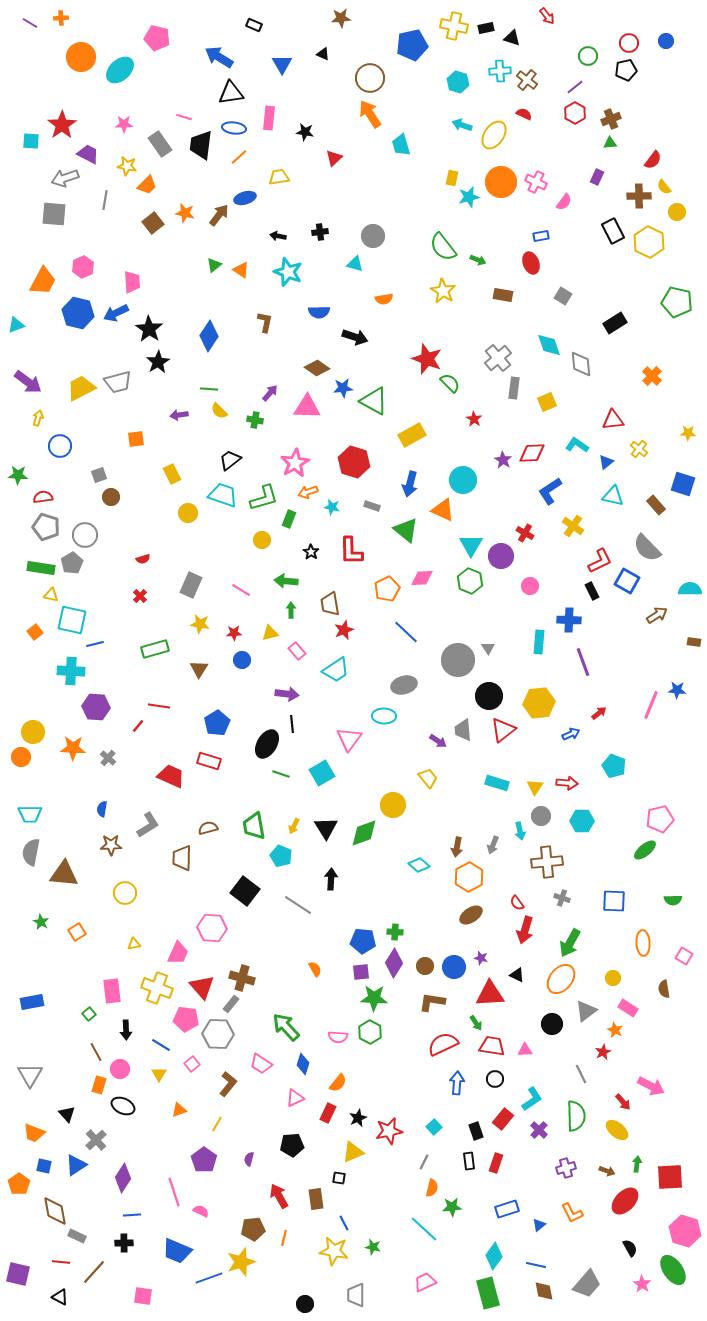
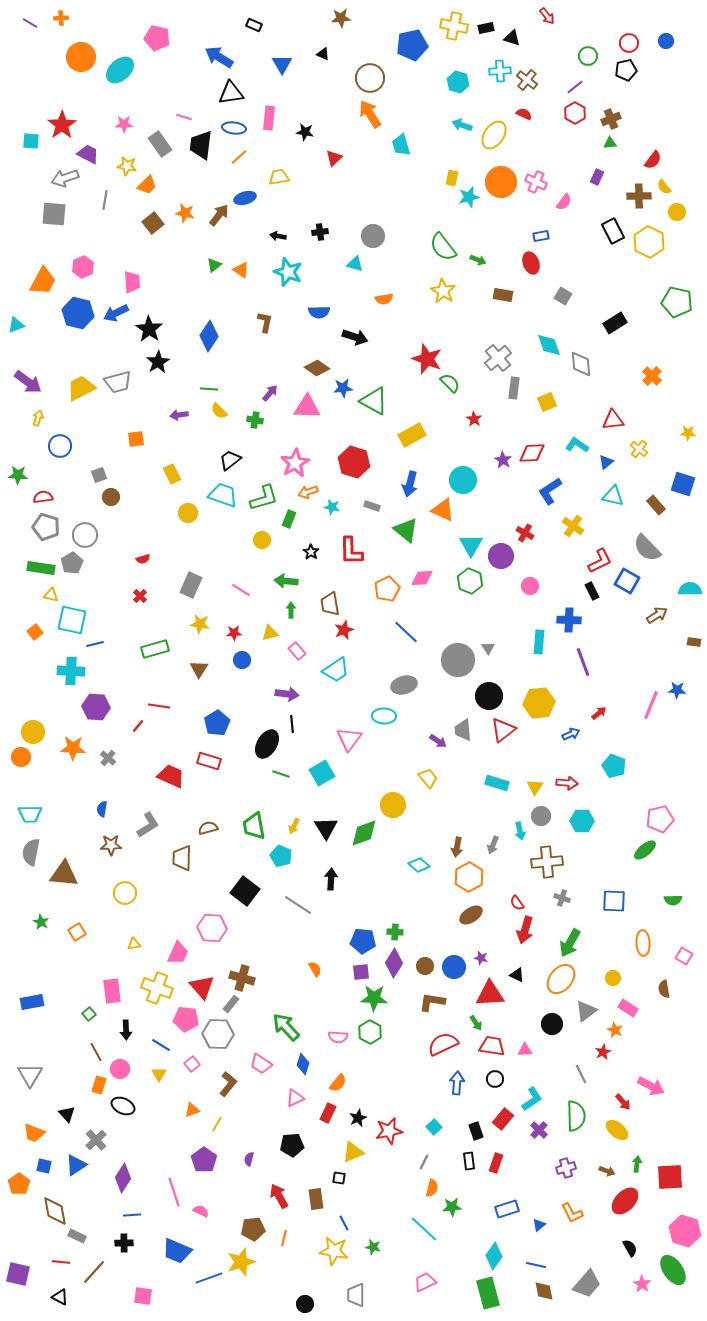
orange triangle at (179, 1110): moved 13 px right
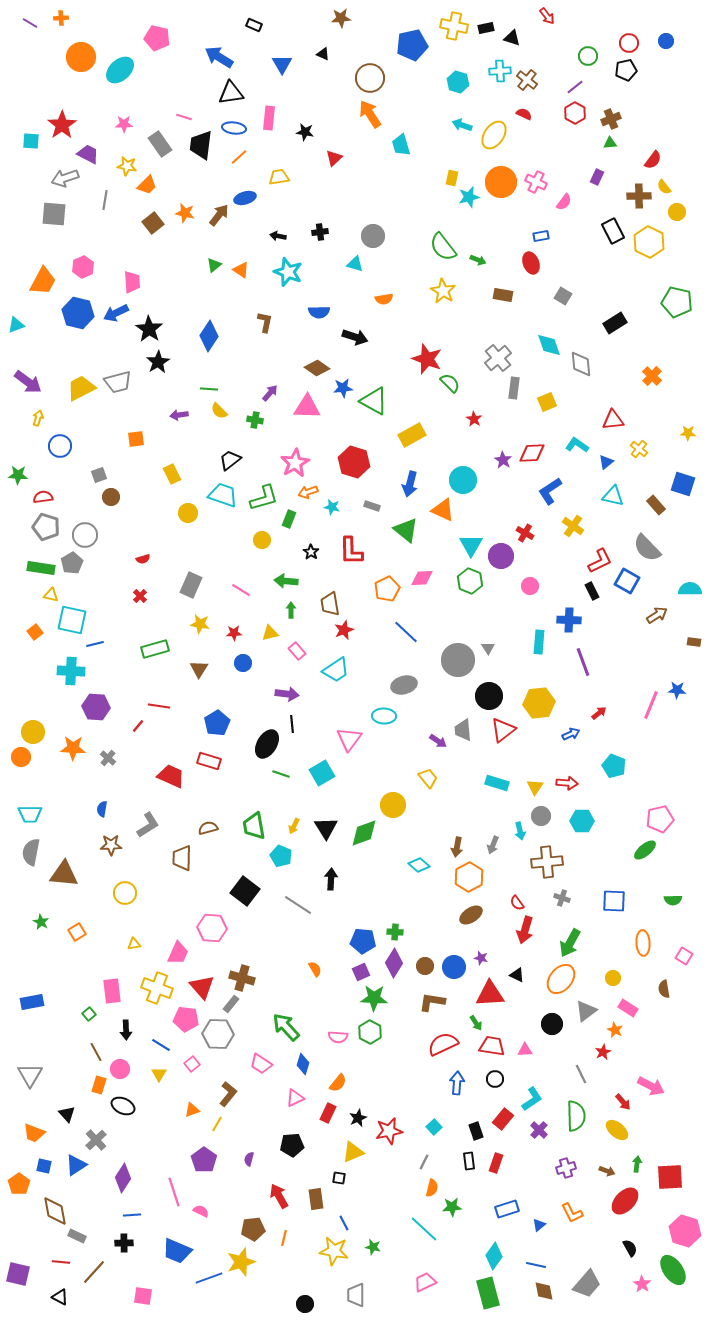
blue circle at (242, 660): moved 1 px right, 3 px down
purple square at (361, 972): rotated 18 degrees counterclockwise
brown L-shape at (228, 1084): moved 10 px down
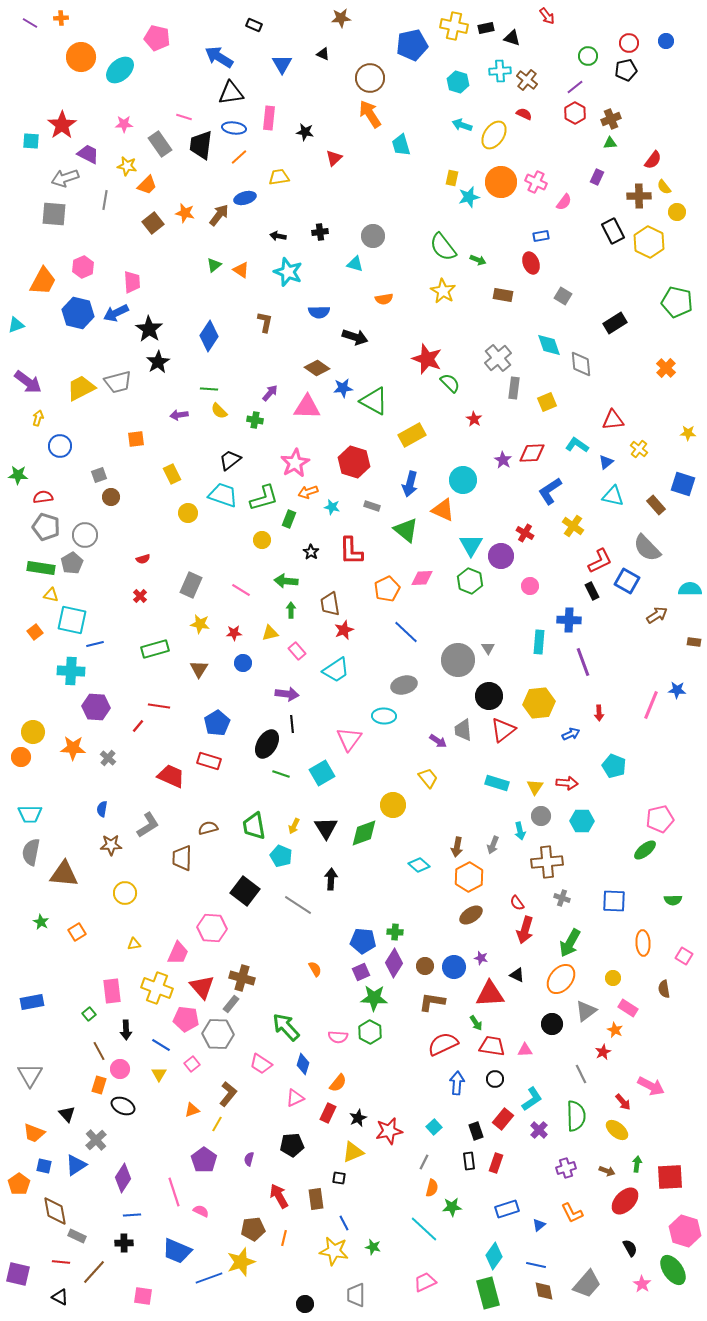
orange cross at (652, 376): moved 14 px right, 8 px up
red arrow at (599, 713): rotated 126 degrees clockwise
brown line at (96, 1052): moved 3 px right, 1 px up
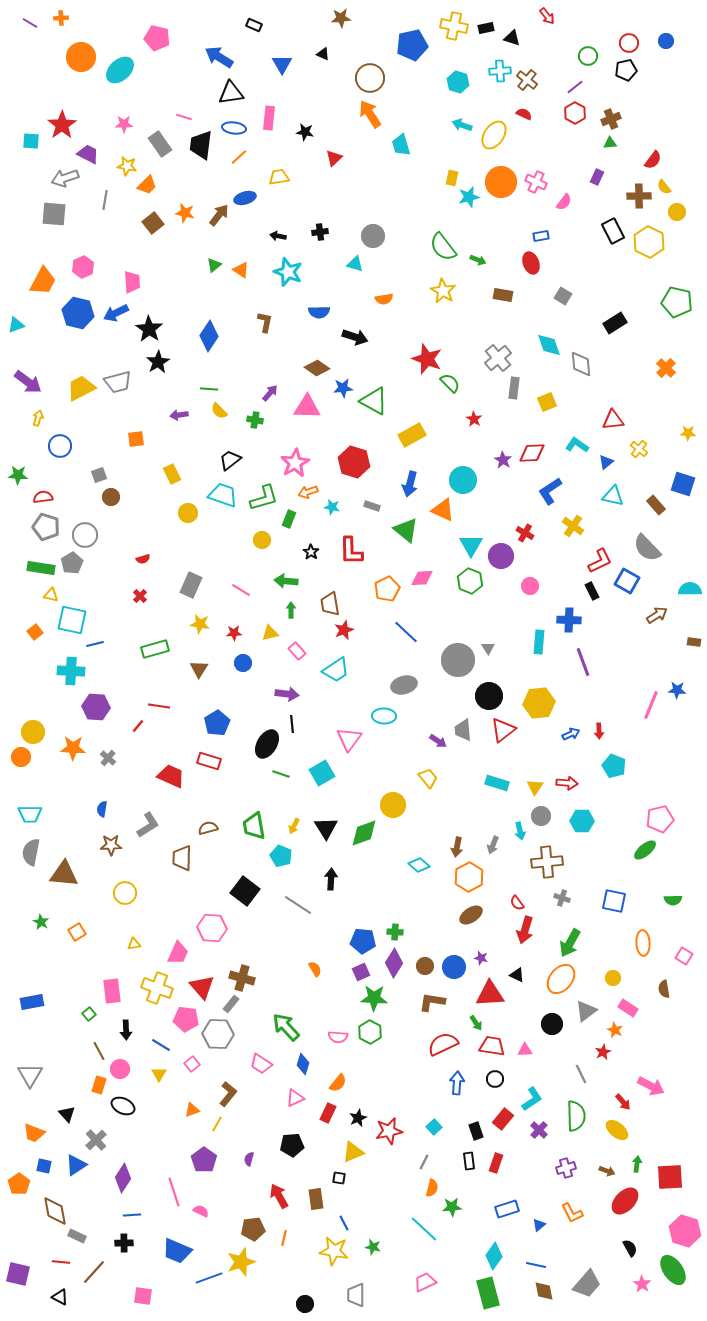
red arrow at (599, 713): moved 18 px down
blue square at (614, 901): rotated 10 degrees clockwise
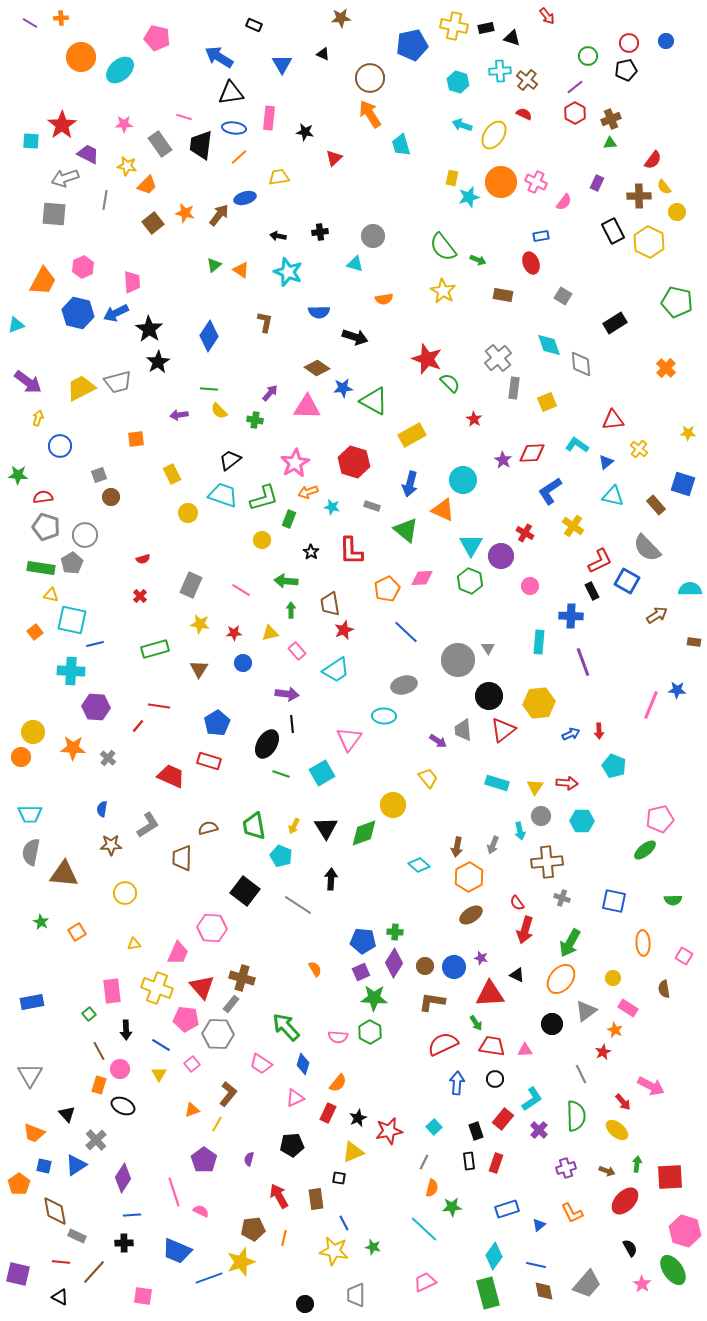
purple rectangle at (597, 177): moved 6 px down
blue cross at (569, 620): moved 2 px right, 4 px up
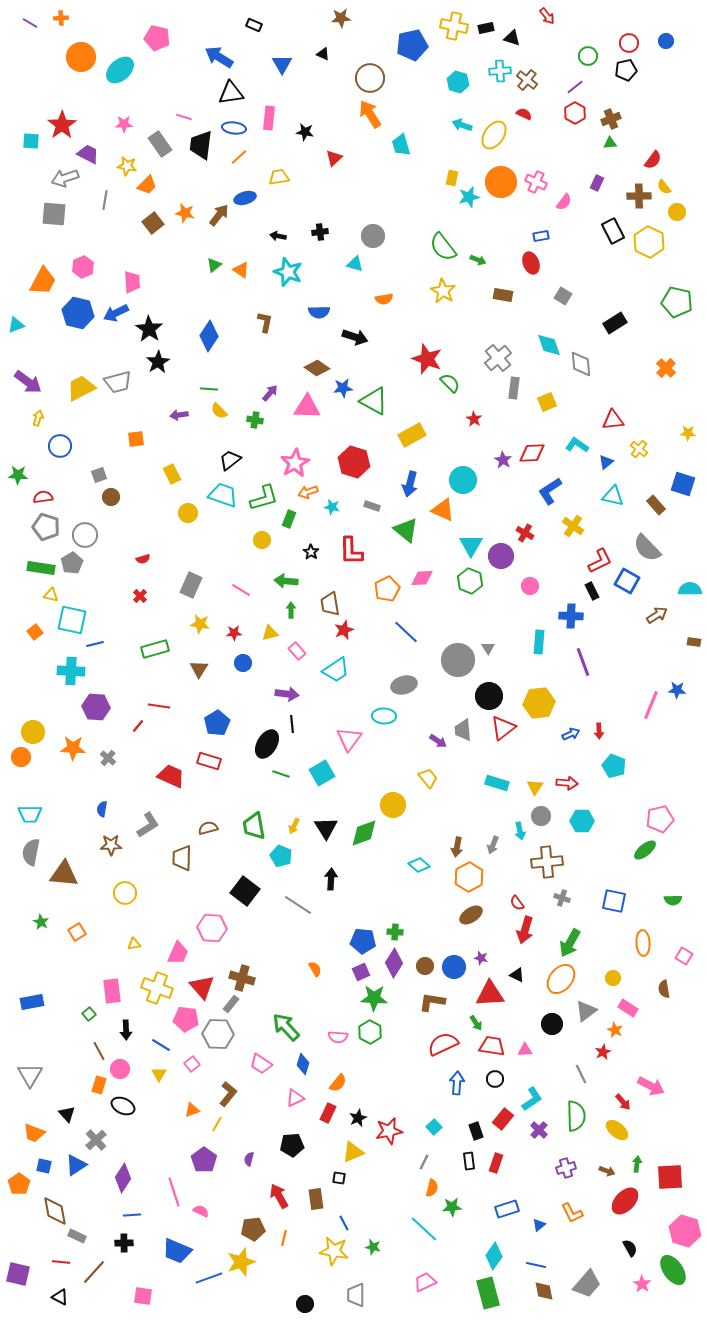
red triangle at (503, 730): moved 2 px up
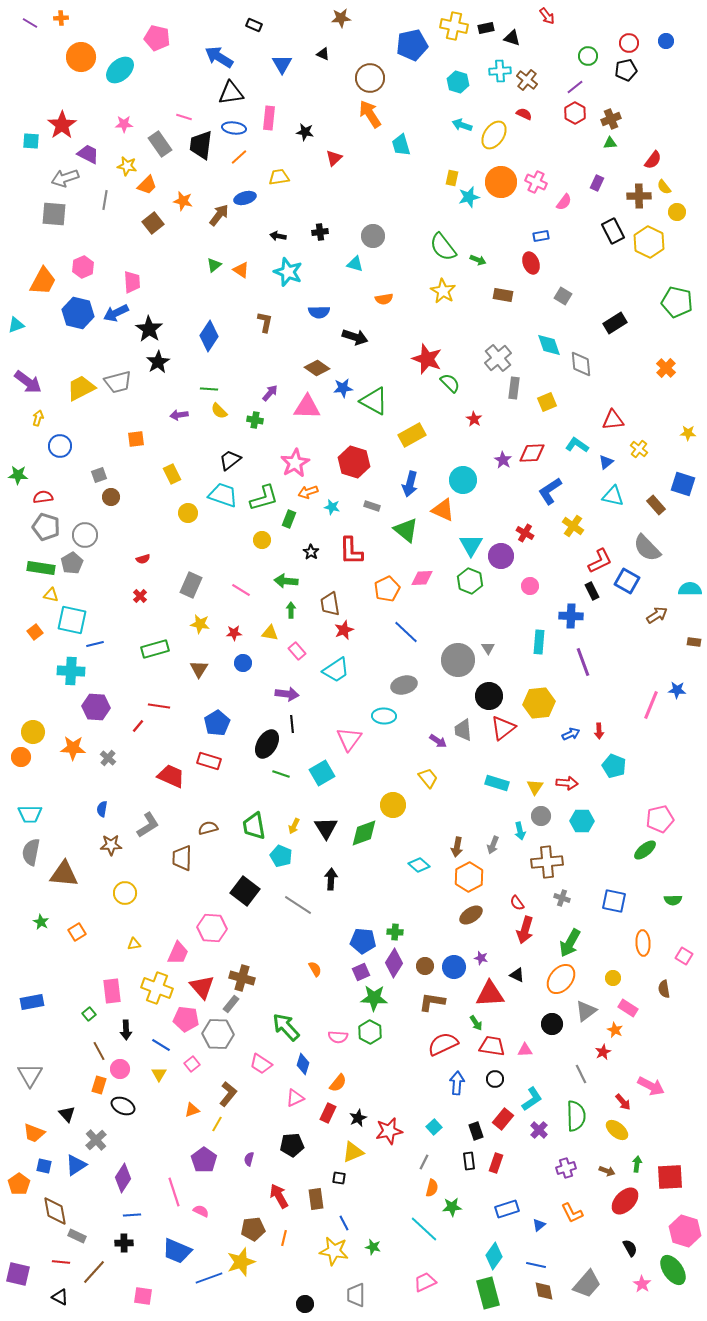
orange star at (185, 213): moved 2 px left, 12 px up
yellow triangle at (270, 633): rotated 24 degrees clockwise
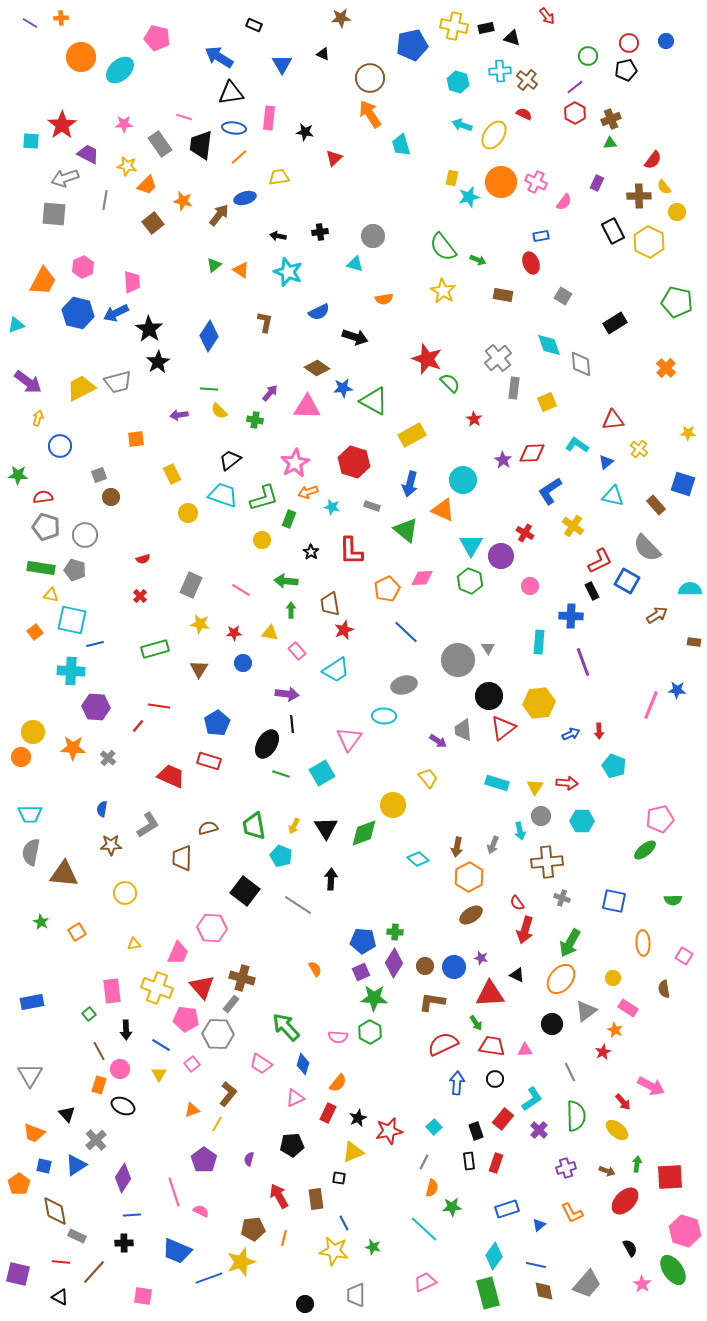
blue semicircle at (319, 312): rotated 25 degrees counterclockwise
gray pentagon at (72, 563): moved 3 px right, 7 px down; rotated 25 degrees counterclockwise
cyan diamond at (419, 865): moved 1 px left, 6 px up
gray line at (581, 1074): moved 11 px left, 2 px up
